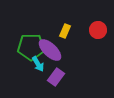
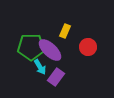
red circle: moved 10 px left, 17 px down
cyan arrow: moved 2 px right, 3 px down
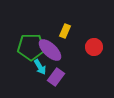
red circle: moved 6 px right
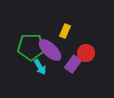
red circle: moved 8 px left, 6 px down
purple rectangle: moved 17 px right, 13 px up
